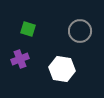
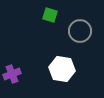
green square: moved 22 px right, 14 px up
purple cross: moved 8 px left, 15 px down
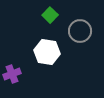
green square: rotated 28 degrees clockwise
white hexagon: moved 15 px left, 17 px up
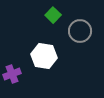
green square: moved 3 px right
white hexagon: moved 3 px left, 4 px down
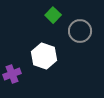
white hexagon: rotated 10 degrees clockwise
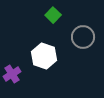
gray circle: moved 3 px right, 6 px down
purple cross: rotated 12 degrees counterclockwise
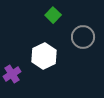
white hexagon: rotated 15 degrees clockwise
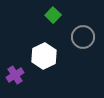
purple cross: moved 3 px right, 1 px down
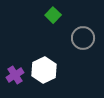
gray circle: moved 1 px down
white hexagon: moved 14 px down
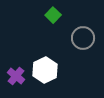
white hexagon: moved 1 px right
purple cross: moved 1 px right, 1 px down; rotated 18 degrees counterclockwise
